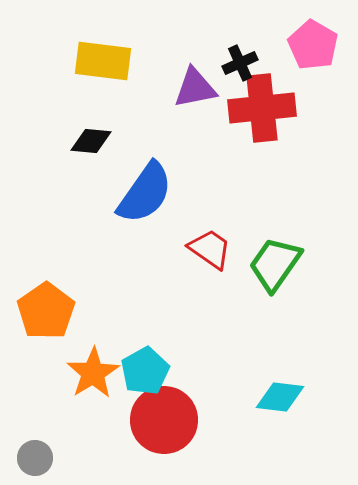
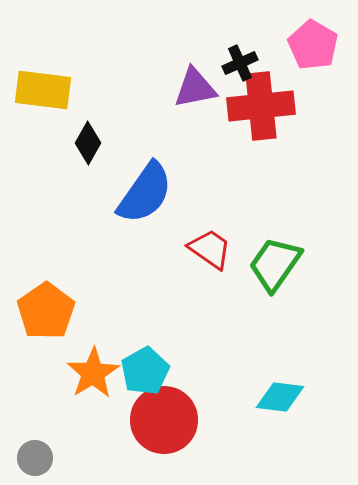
yellow rectangle: moved 60 px left, 29 px down
red cross: moved 1 px left, 2 px up
black diamond: moved 3 px left, 2 px down; rotated 66 degrees counterclockwise
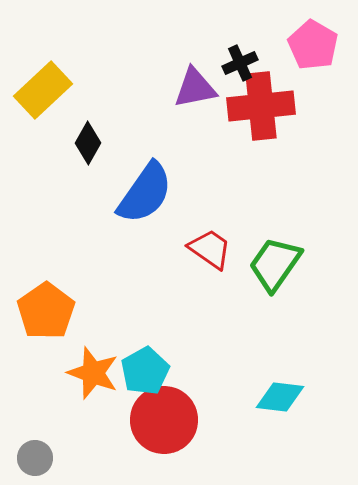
yellow rectangle: rotated 50 degrees counterclockwise
orange star: rotated 20 degrees counterclockwise
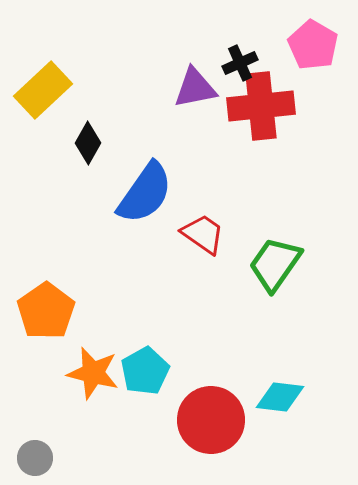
red trapezoid: moved 7 px left, 15 px up
orange star: rotated 6 degrees counterclockwise
red circle: moved 47 px right
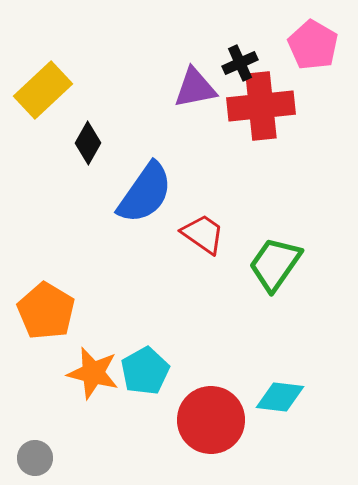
orange pentagon: rotated 6 degrees counterclockwise
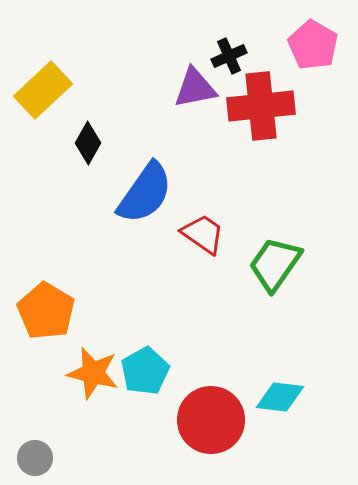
black cross: moved 11 px left, 7 px up
